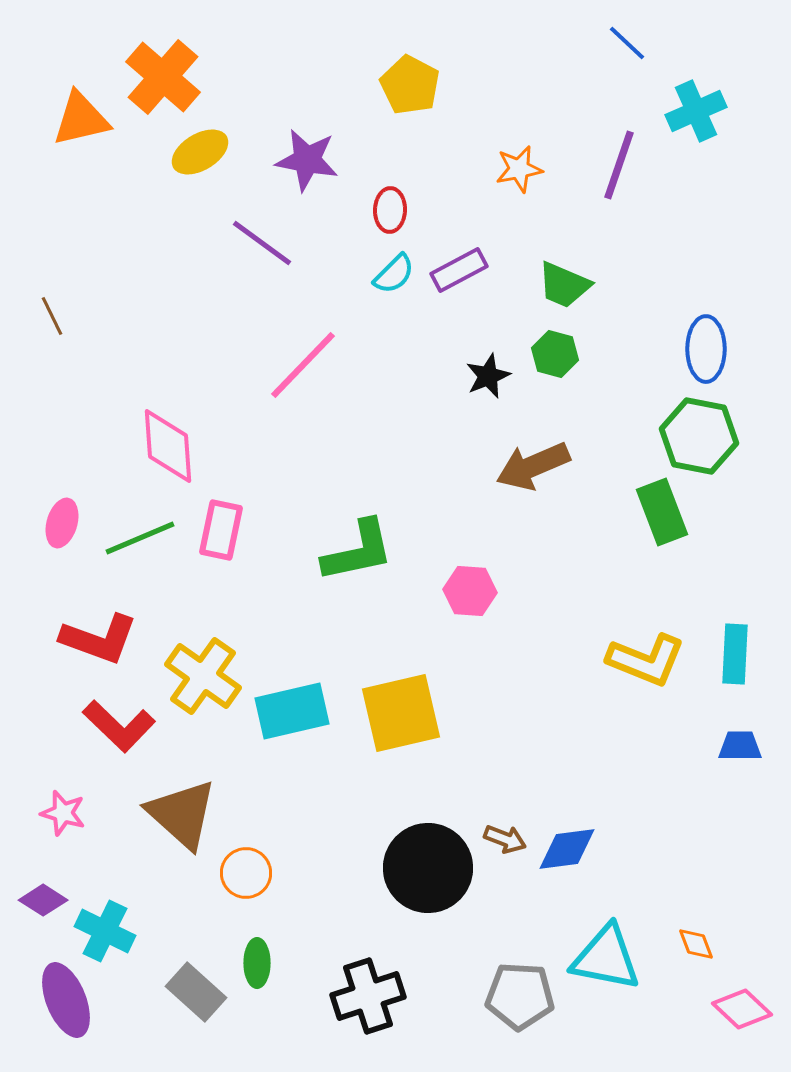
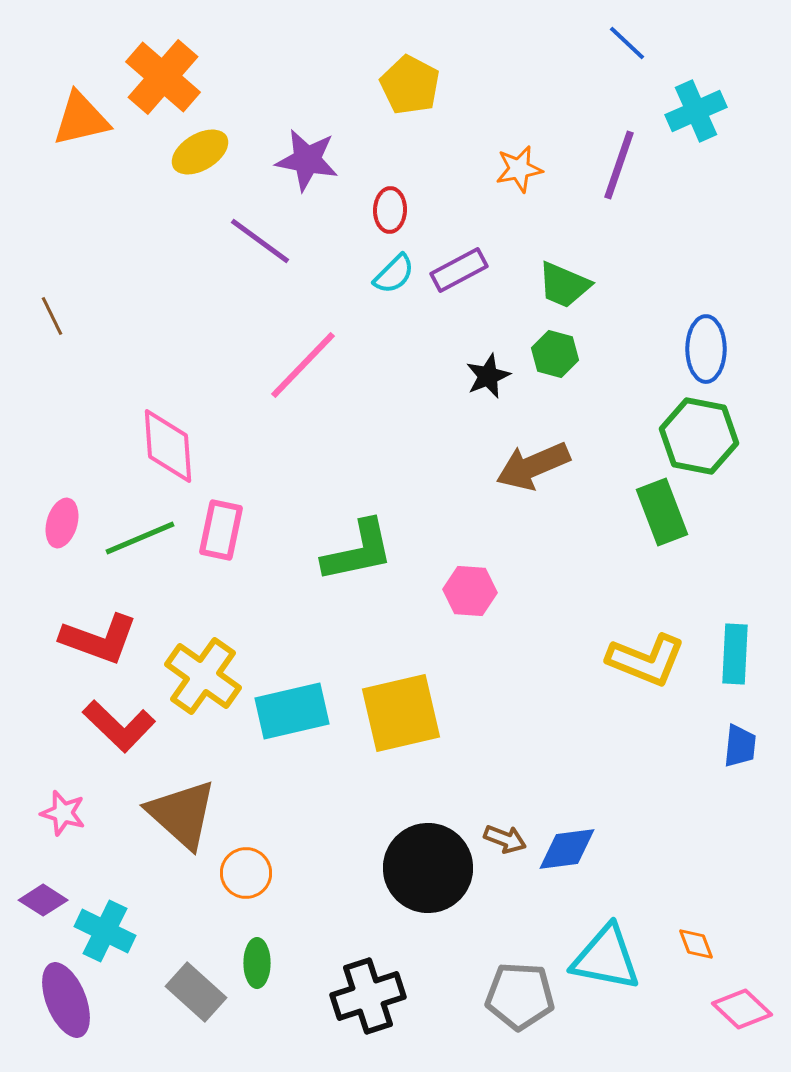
purple line at (262, 243): moved 2 px left, 2 px up
blue trapezoid at (740, 746): rotated 96 degrees clockwise
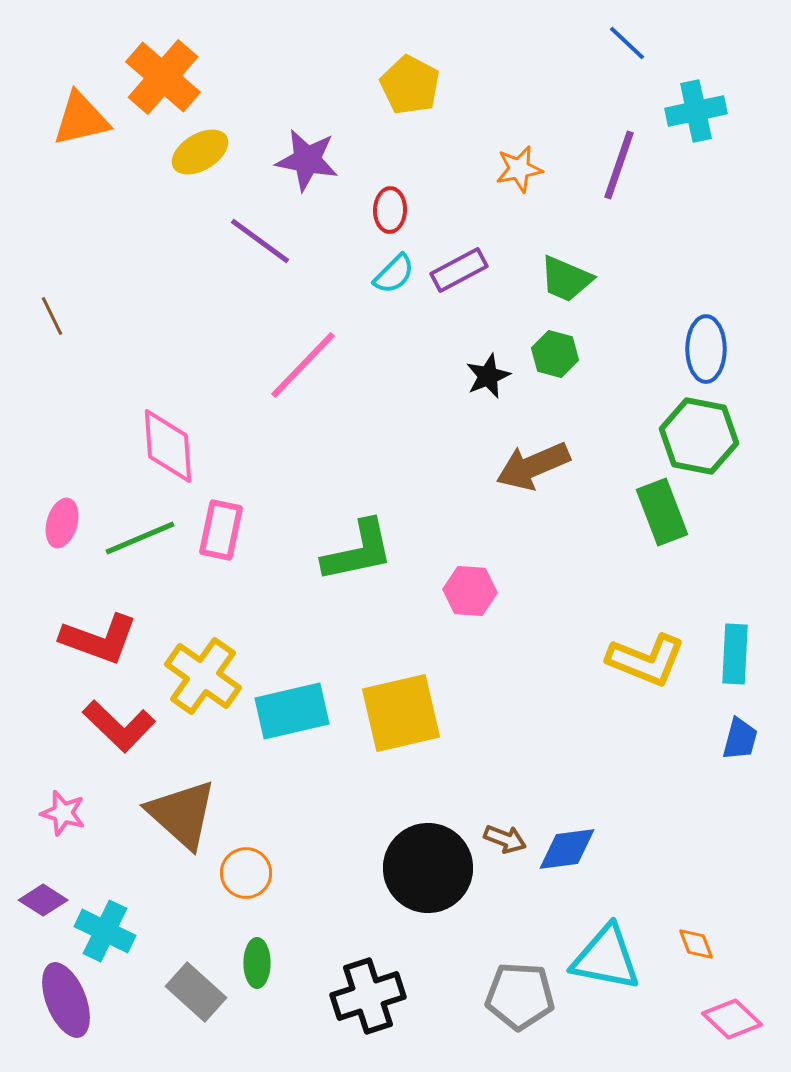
cyan cross at (696, 111): rotated 12 degrees clockwise
green trapezoid at (564, 285): moved 2 px right, 6 px up
blue trapezoid at (740, 746): moved 7 px up; rotated 9 degrees clockwise
pink diamond at (742, 1009): moved 10 px left, 10 px down
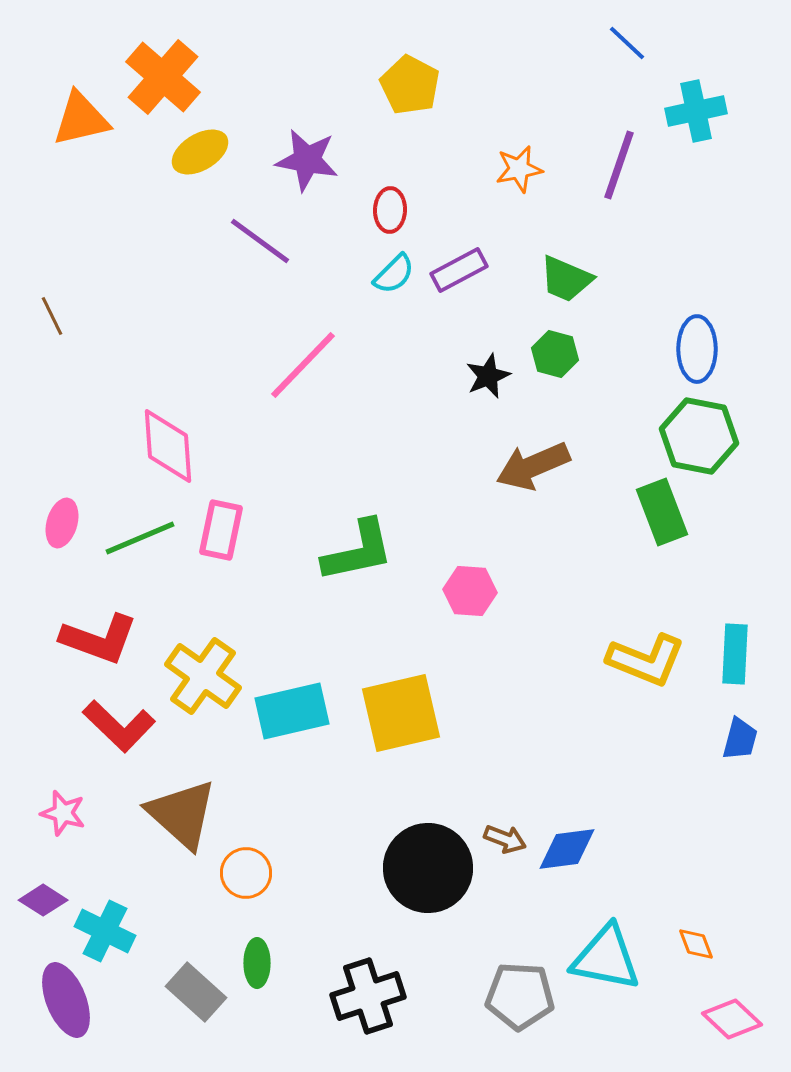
blue ellipse at (706, 349): moved 9 px left
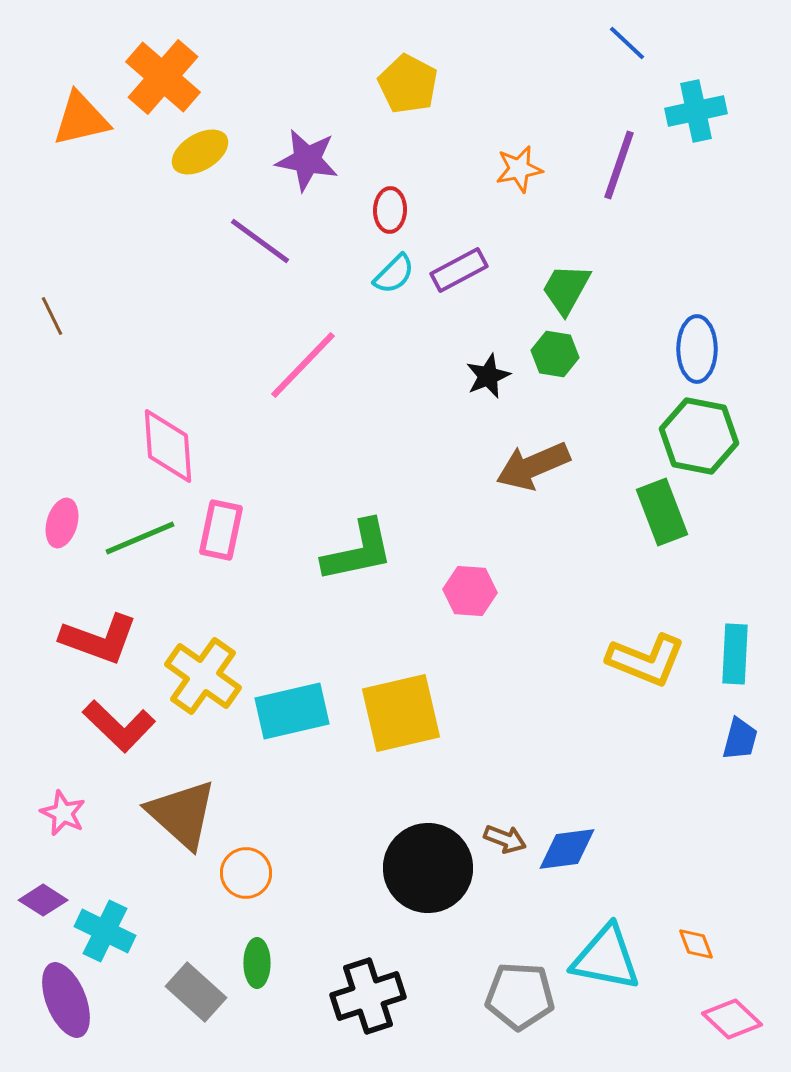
yellow pentagon at (410, 85): moved 2 px left, 1 px up
green trapezoid at (566, 279): moved 10 px down; rotated 96 degrees clockwise
green hexagon at (555, 354): rotated 6 degrees counterclockwise
pink star at (63, 813): rotated 9 degrees clockwise
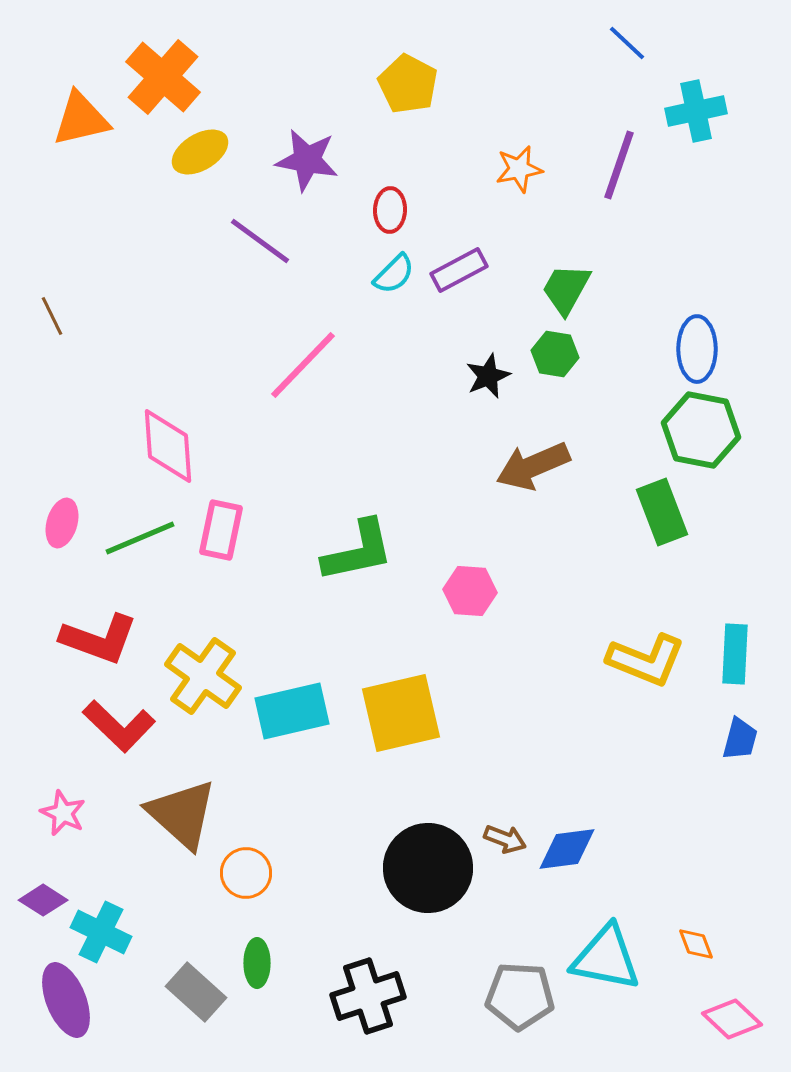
green hexagon at (699, 436): moved 2 px right, 6 px up
cyan cross at (105, 931): moved 4 px left, 1 px down
